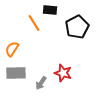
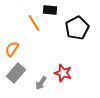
black pentagon: moved 1 px down
gray rectangle: rotated 48 degrees counterclockwise
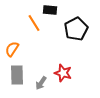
black pentagon: moved 1 px left, 1 px down
gray rectangle: moved 1 px right, 2 px down; rotated 42 degrees counterclockwise
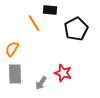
gray rectangle: moved 2 px left, 1 px up
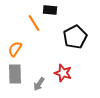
black pentagon: moved 1 px left, 8 px down
orange semicircle: moved 3 px right
gray arrow: moved 2 px left, 1 px down
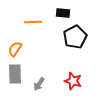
black rectangle: moved 13 px right, 3 px down
orange line: moved 1 px left, 1 px up; rotated 60 degrees counterclockwise
red star: moved 10 px right, 8 px down
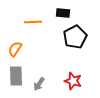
gray rectangle: moved 1 px right, 2 px down
